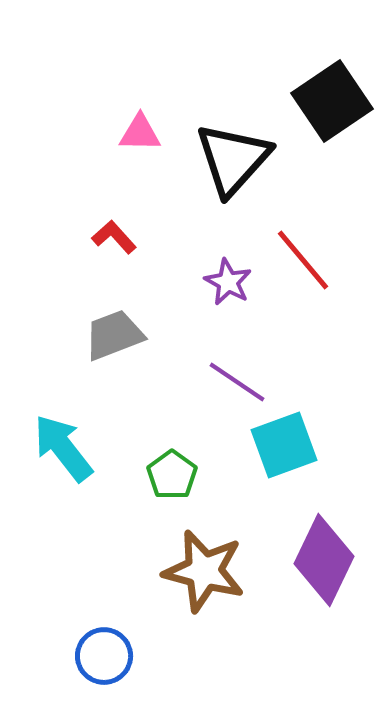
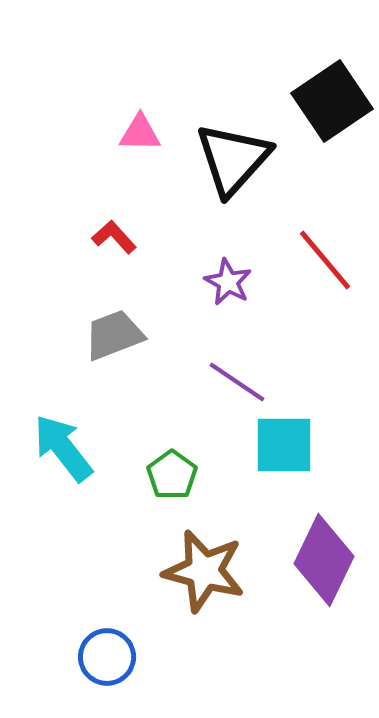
red line: moved 22 px right
cyan square: rotated 20 degrees clockwise
blue circle: moved 3 px right, 1 px down
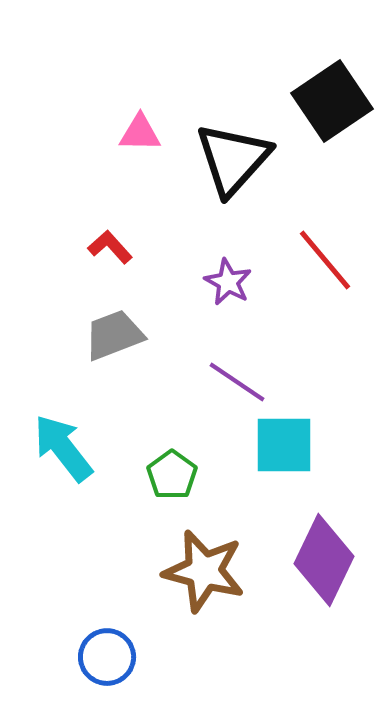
red L-shape: moved 4 px left, 10 px down
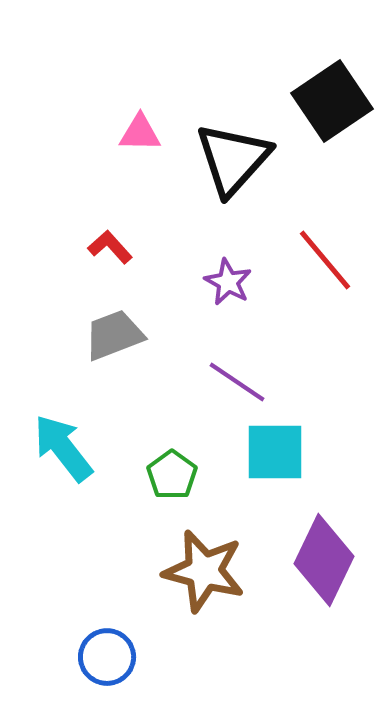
cyan square: moved 9 px left, 7 px down
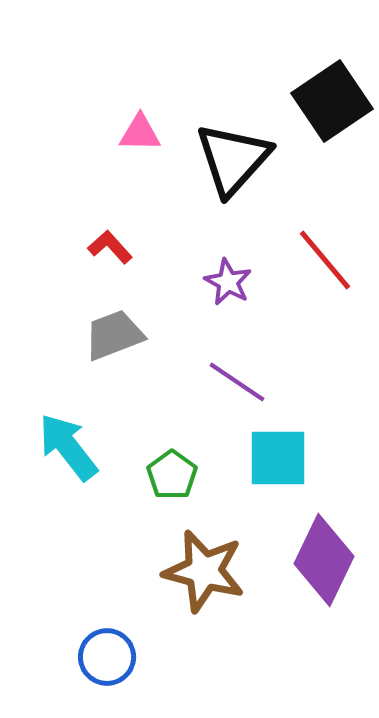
cyan arrow: moved 5 px right, 1 px up
cyan square: moved 3 px right, 6 px down
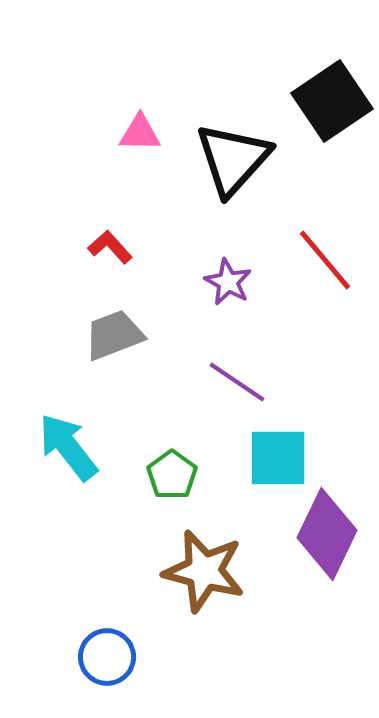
purple diamond: moved 3 px right, 26 px up
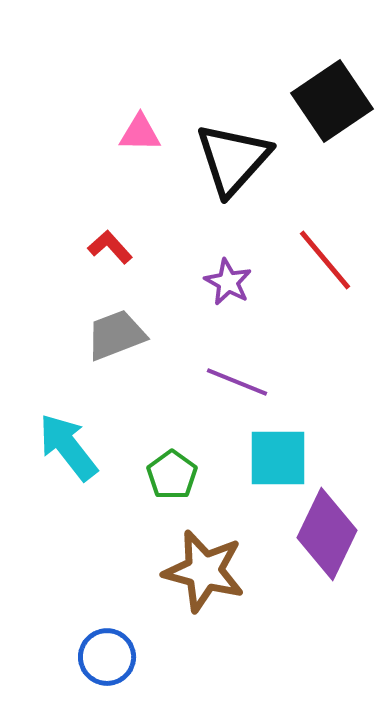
gray trapezoid: moved 2 px right
purple line: rotated 12 degrees counterclockwise
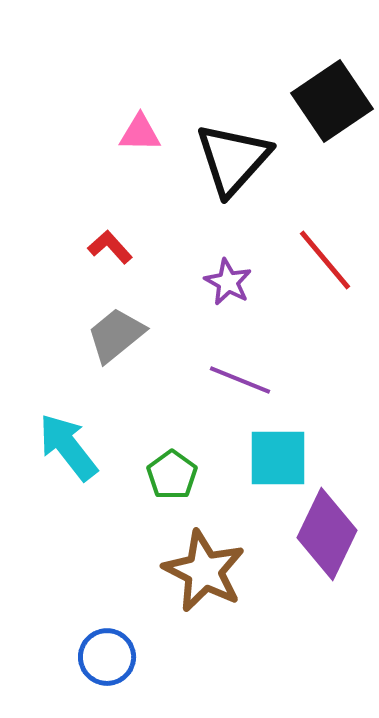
gray trapezoid: rotated 18 degrees counterclockwise
purple line: moved 3 px right, 2 px up
brown star: rotated 12 degrees clockwise
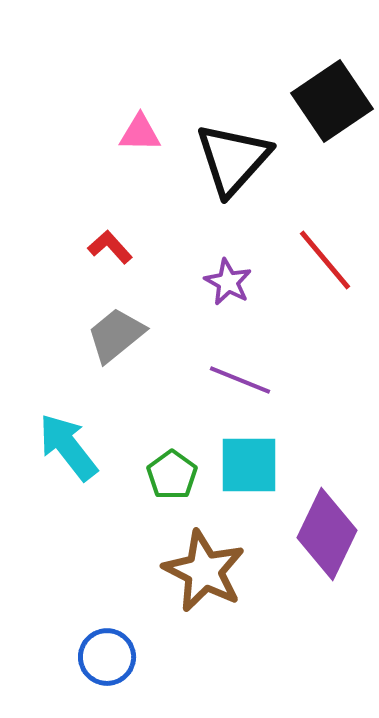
cyan square: moved 29 px left, 7 px down
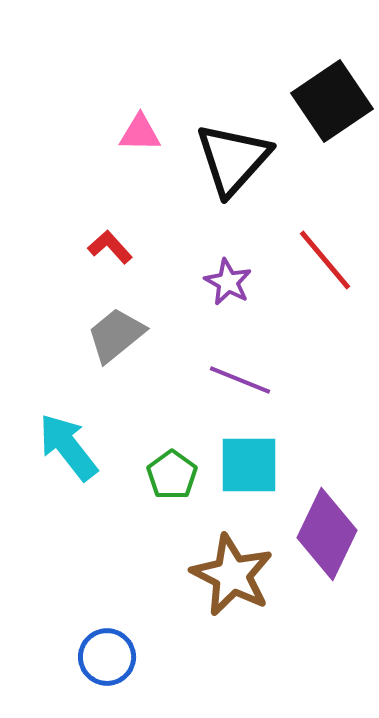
brown star: moved 28 px right, 4 px down
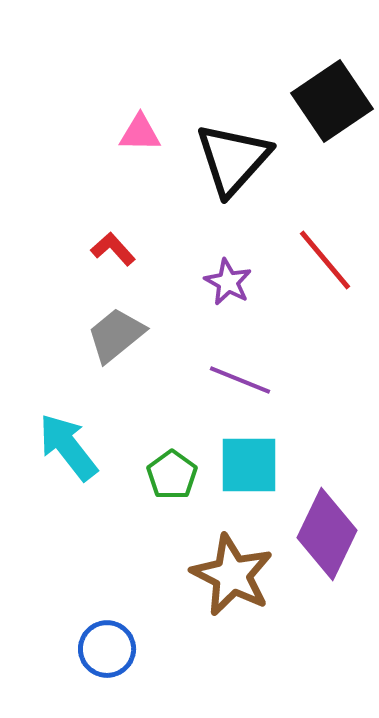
red L-shape: moved 3 px right, 2 px down
blue circle: moved 8 px up
